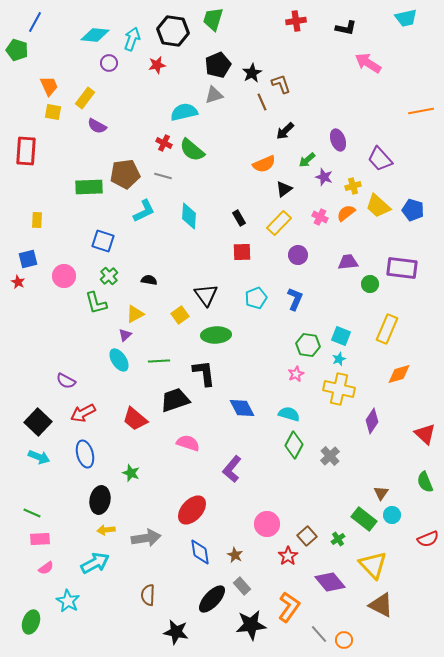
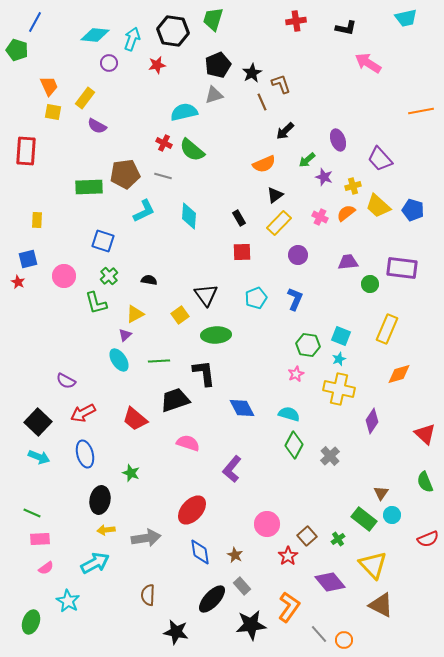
black triangle at (284, 189): moved 9 px left, 6 px down
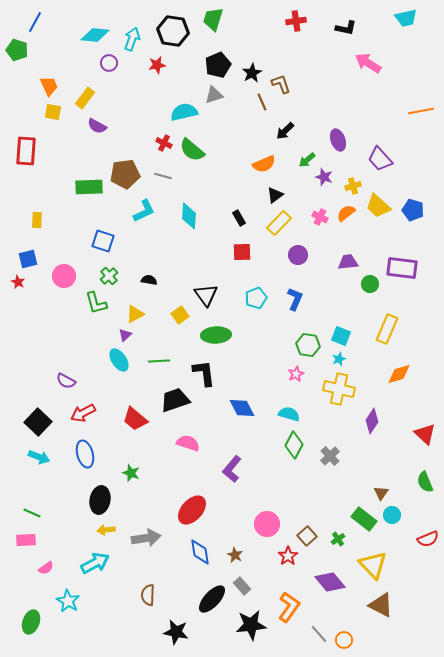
pink rectangle at (40, 539): moved 14 px left, 1 px down
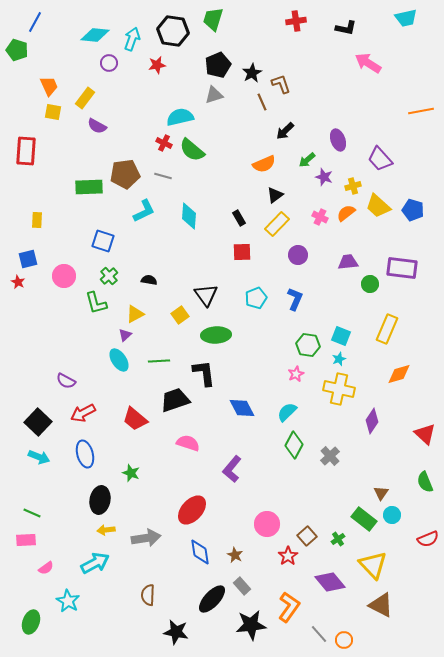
cyan semicircle at (184, 112): moved 4 px left, 5 px down
yellow rectangle at (279, 223): moved 2 px left, 1 px down
cyan semicircle at (289, 414): moved 2 px left, 2 px up; rotated 60 degrees counterclockwise
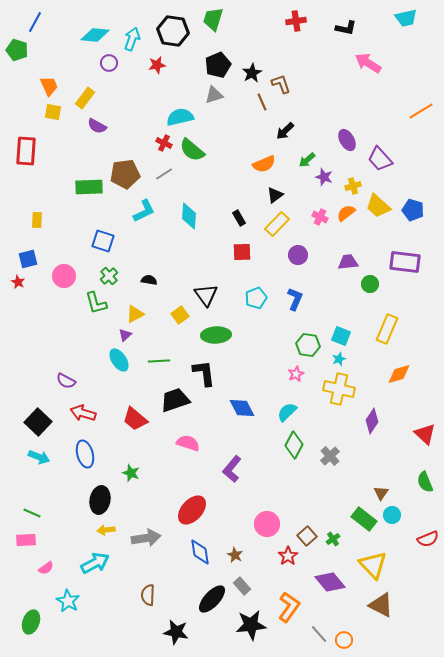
orange line at (421, 111): rotated 20 degrees counterclockwise
purple ellipse at (338, 140): moved 9 px right; rotated 10 degrees counterclockwise
gray line at (163, 176): moved 1 px right, 2 px up; rotated 48 degrees counterclockwise
purple rectangle at (402, 268): moved 3 px right, 6 px up
red arrow at (83, 413): rotated 45 degrees clockwise
green cross at (338, 539): moved 5 px left
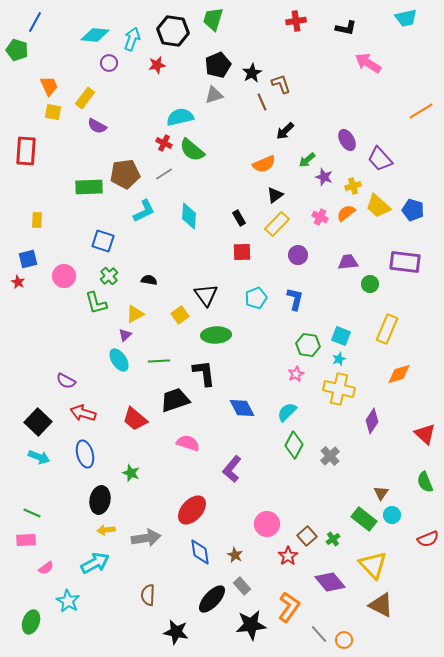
blue L-shape at (295, 299): rotated 10 degrees counterclockwise
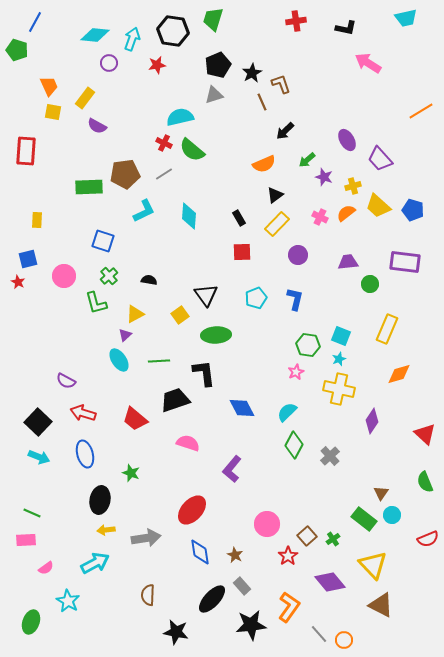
pink star at (296, 374): moved 2 px up
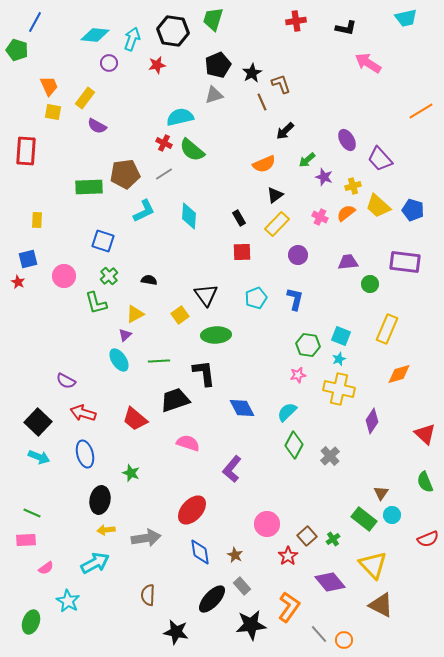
pink star at (296, 372): moved 2 px right, 3 px down; rotated 14 degrees clockwise
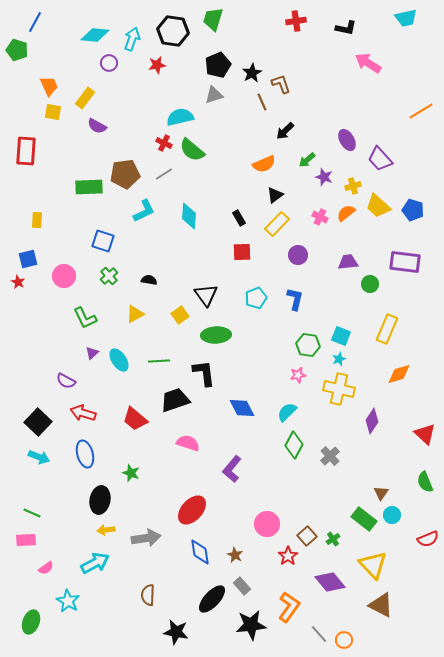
green L-shape at (96, 303): moved 11 px left, 15 px down; rotated 10 degrees counterclockwise
purple triangle at (125, 335): moved 33 px left, 18 px down
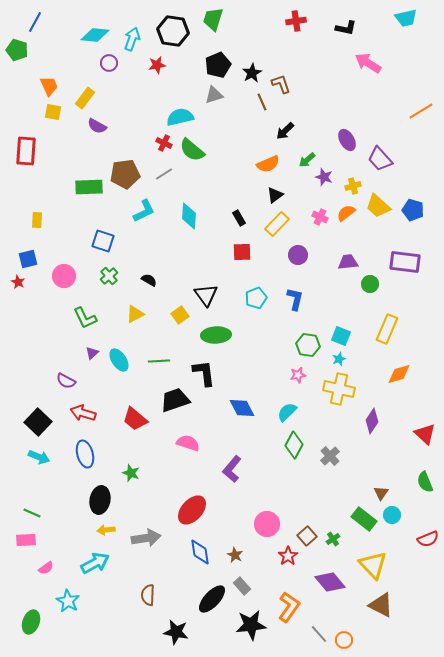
orange semicircle at (264, 164): moved 4 px right
black semicircle at (149, 280): rotated 21 degrees clockwise
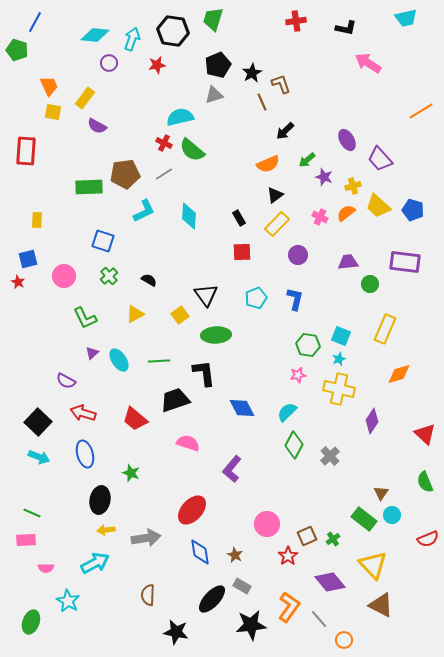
yellow rectangle at (387, 329): moved 2 px left
brown square at (307, 536): rotated 18 degrees clockwise
pink semicircle at (46, 568): rotated 35 degrees clockwise
gray rectangle at (242, 586): rotated 18 degrees counterclockwise
gray line at (319, 634): moved 15 px up
